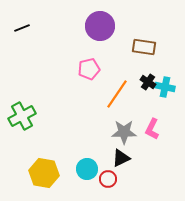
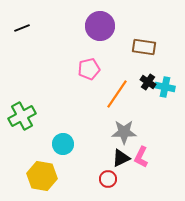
pink L-shape: moved 11 px left, 28 px down
cyan circle: moved 24 px left, 25 px up
yellow hexagon: moved 2 px left, 3 px down
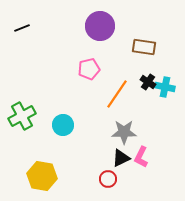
cyan circle: moved 19 px up
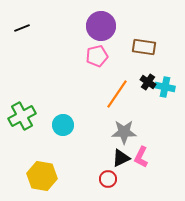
purple circle: moved 1 px right
pink pentagon: moved 8 px right, 13 px up
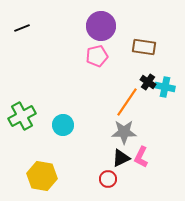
orange line: moved 10 px right, 8 px down
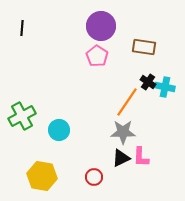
black line: rotated 63 degrees counterclockwise
pink pentagon: rotated 25 degrees counterclockwise
cyan circle: moved 4 px left, 5 px down
gray star: moved 1 px left
pink L-shape: rotated 25 degrees counterclockwise
red circle: moved 14 px left, 2 px up
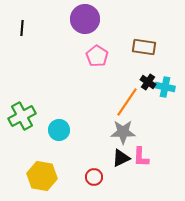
purple circle: moved 16 px left, 7 px up
